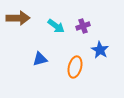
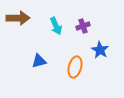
cyan arrow: rotated 30 degrees clockwise
blue triangle: moved 1 px left, 2 px down
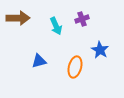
purple cross: moved 1 px left, 7 px up
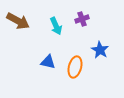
brown arrow: moved 3 px down; rotated 30 degrees clockwise
blue triangle: moved 9 px right, 1 px down; rotated 28 degrees clockwise
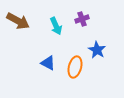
blue star: moved 3 px left
blue triangle: moved 1 px down; rotated 14 degrees clockwise
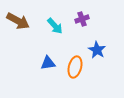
cyan arrow: moved 1 px left; rotated 18 degrees counterclockwise
blue triangle: rotated 35 degrees counterclockwise
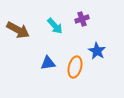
brown arrow: moved 9 px down
blue star: moved 1 px down
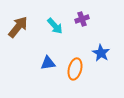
brown arrow: moved 3 px up; rotated 80 degrees counterclockwise
blue star: moved 4 px right, 2 px down
orange ellipse: moved 2 px down
